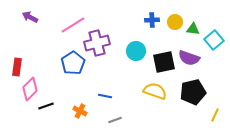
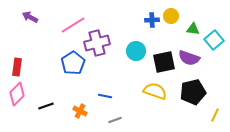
yellow circle: moved 4 px left, 6 px up
pink diamond: moved 13 px left, 5 px down
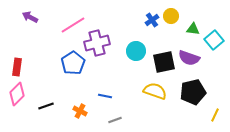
blue cross: rotated 32 degrees counterclockwise
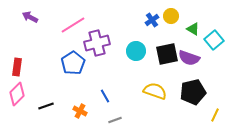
green triangle: rotated 24 degrees clockwise
black square: moved 3 px right, 8 px up
blue line: rotated 48 degrees clockwise
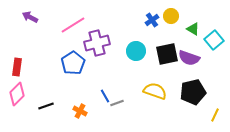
gray line: moved 2 px right, 17 px up
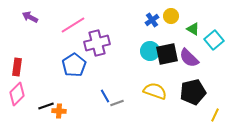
cyan circle: moved 14 px right
purple semicircle: rotated 25 degrees clockwise
blue pentagon: moved 1 px right, 2 px down
orange cross: moved 21 px left; rotated 24 degrees counterclockwise
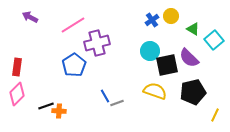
black square: moved 11 px down
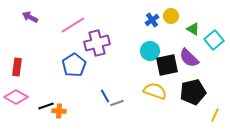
pink diamond: moved 1 px left, 3 px down; rotated 75 degrees clockwise
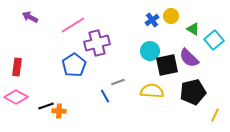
yellow semicircle: moved 3 px left; rotated 15 degrees counterclockwise
gray line: moved 1 px right, 21 px up
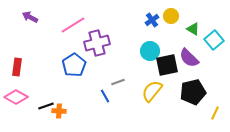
yellow semicircle: rotated 55 degrees counterclockwise
yellow line: moved 2 px up
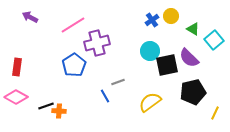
yellow semicircle: moved 2 px left, 11 px down; rotated 15 degrees clockwise
